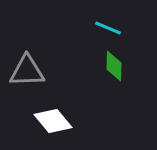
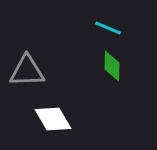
green diamond: moved 2 px left
white diamond: moved 2 px up; rotated 9 degrees clockwise
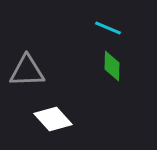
white diamond: rotated 12 degrees counterclockwise
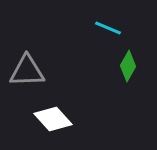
green diamond: moved 16 px right; rotated 28 degrees clockwise
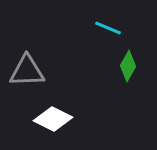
white diamond: rotated 21 degrees counterclockwise
